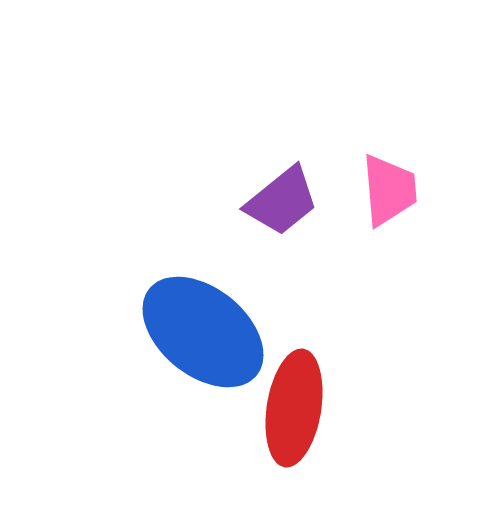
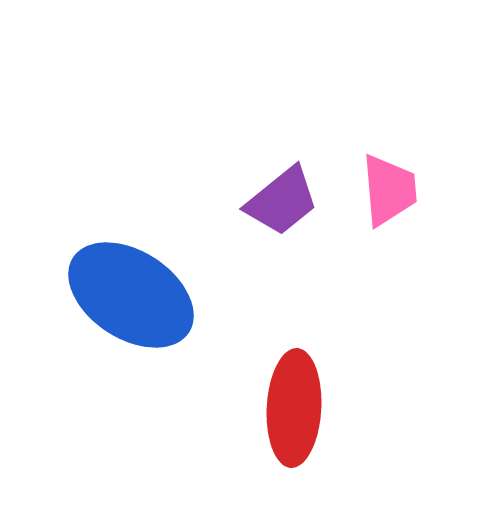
blue ellipse: moved 72 px left, 37 px up; rotated 6 degrees counterclockwise
red ellipse: rotated 6 degrees counterclockwise
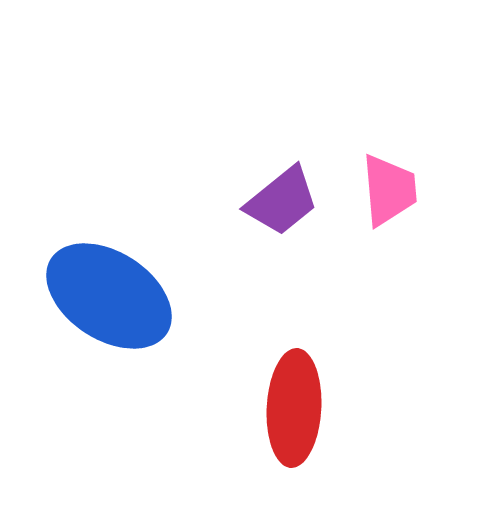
blue ellipse: moved 22 px left, 1 px down
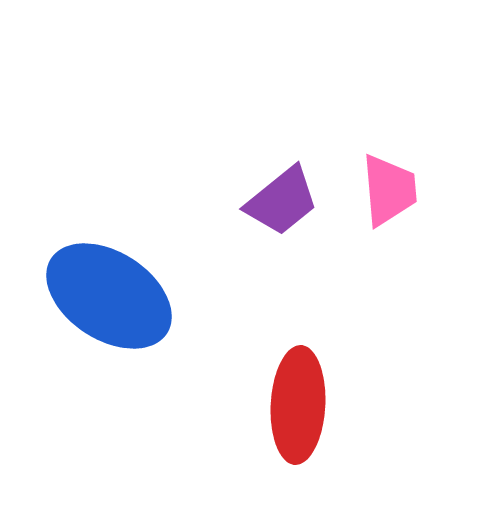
red ellipse: moved 4 px right, 3 px up
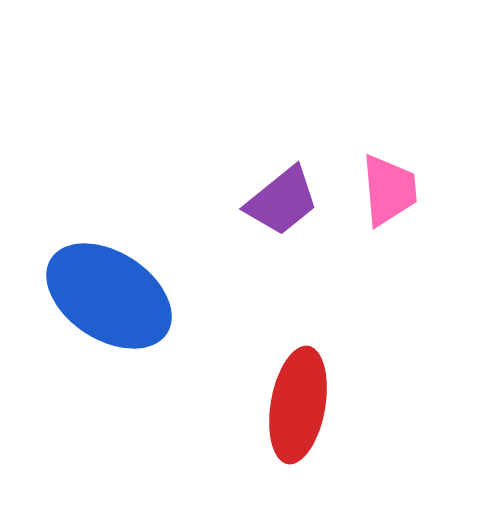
red ellipse: rotated 7 degrees clockwise
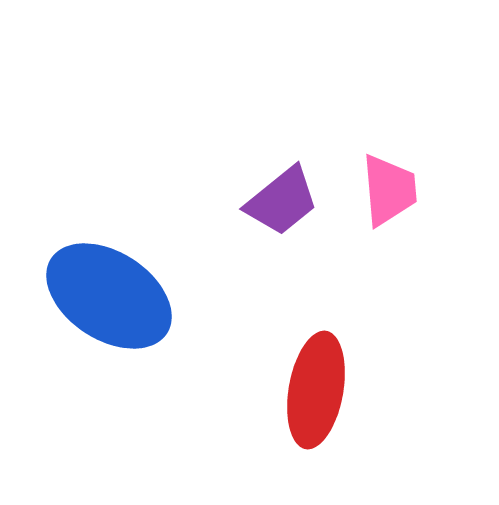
red ellipse: moved 18 px right, 15 px up
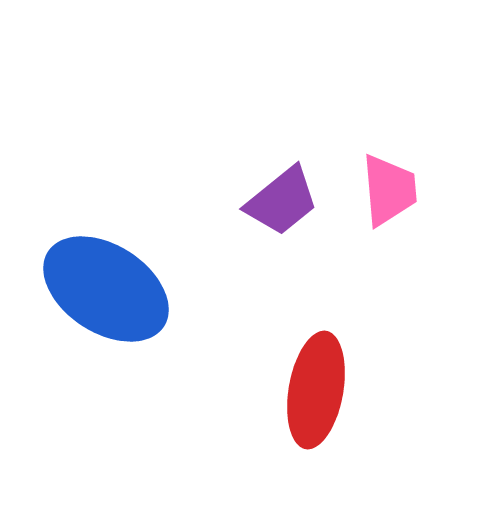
blue ellipse: moved 3 px left, 7 px up
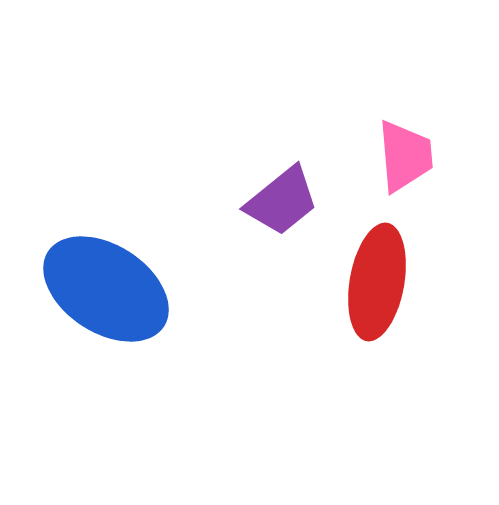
pink trapezoid: moved 16 px right, 34 px up
red ellipse: moved 61 px right, 108 px up
